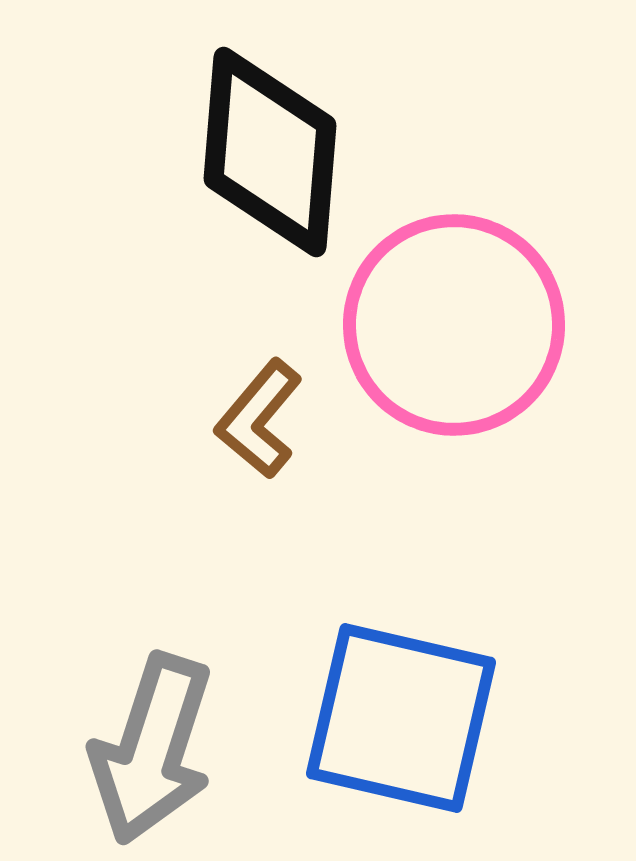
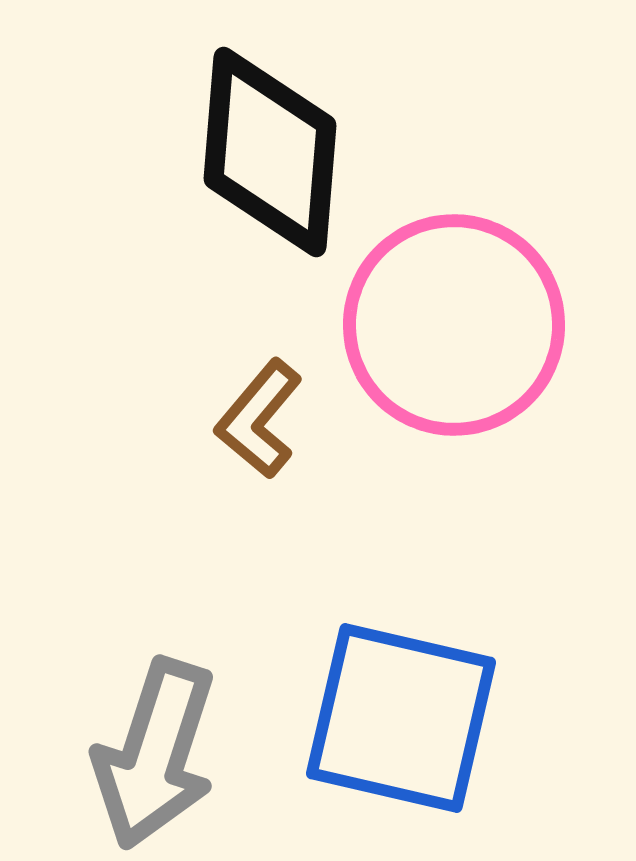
gray arrow: moved 3 px right, 5 px down
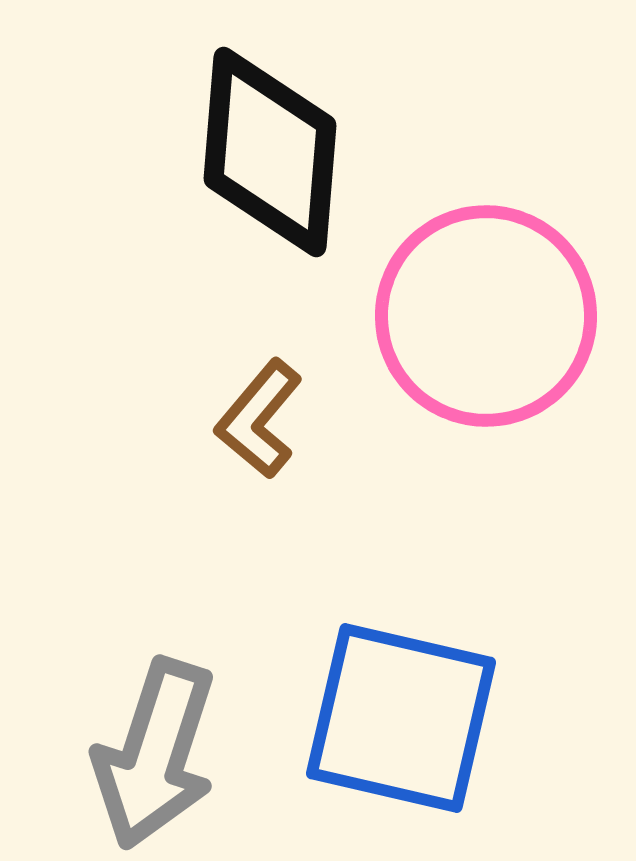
pink circle: moved 32 px right, 9 px up
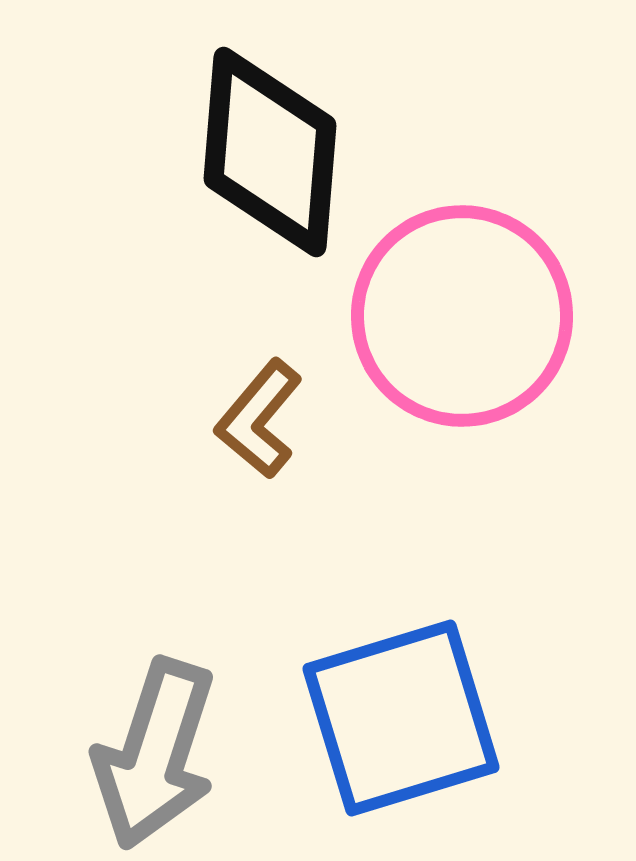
pink circle: moved 24 px left
blue square: rotated 30 degrees counterclockwise
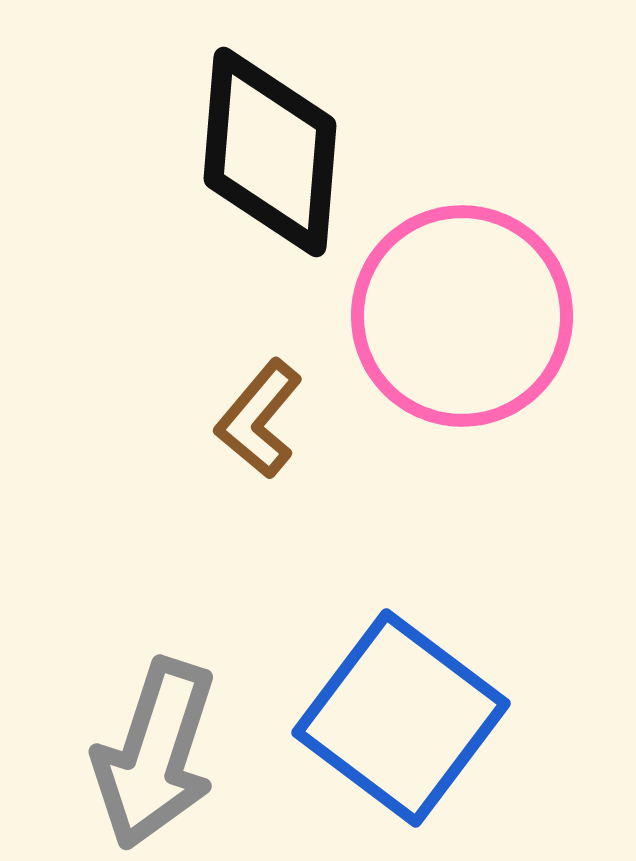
blue square: rotated 36 degrees counterclockwise
